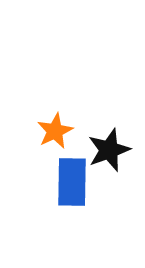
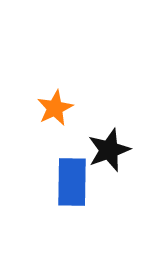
orange star: moved 23 px up
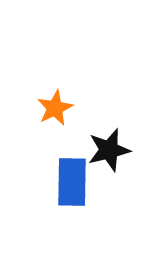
black star: rotated 6 degrees clockwise
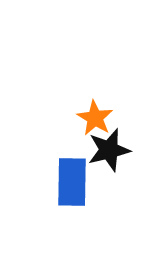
orange star: moved 40 px right, 10 px down; rotated 15 degrees counterclockwise
